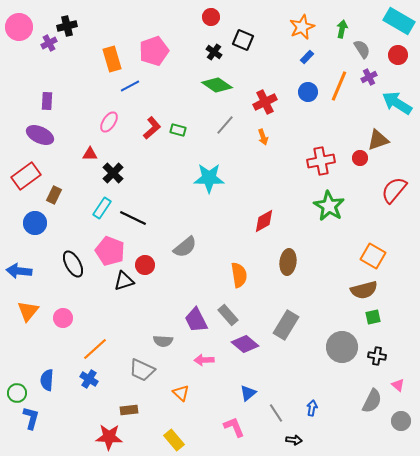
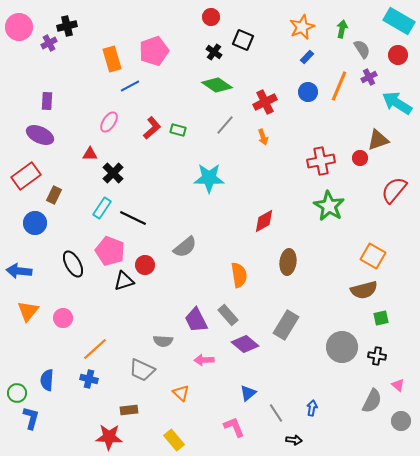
green square at (373, 317): moved 8 px right, 1 px down
blue cross at (89, 379): rotated 18 degrees counterclockwise
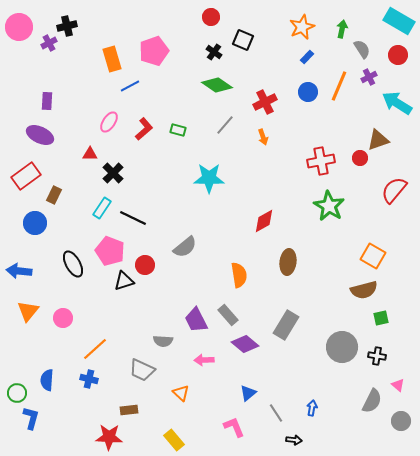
red L-shape at (152, 128): moved 8 px left, 1 px down
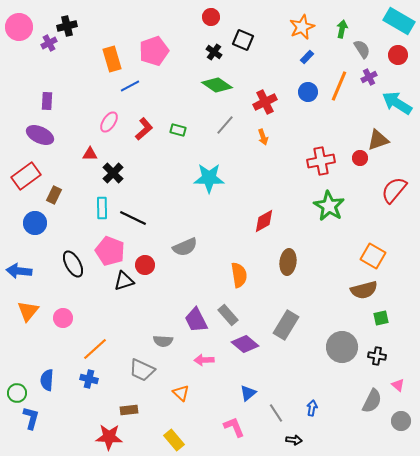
cyan rectangle at (102, 208): rotated 35 degrees counterclockwise
gray semicircle at (185, 247): rotated 15 degrees clockwise
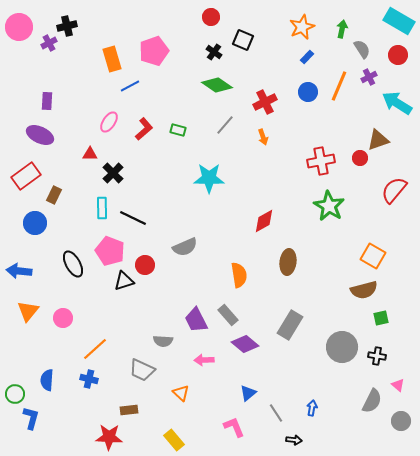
gray rectangle at (286, 325): moved 4 px right
green circle at (17, 393): moved 2 px left, 1 px down
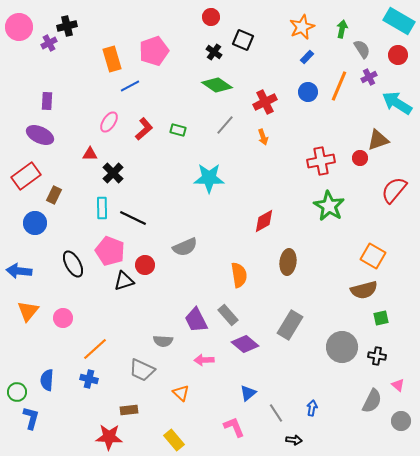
green circle at (15, 394): moved 2 px right, 2 px up
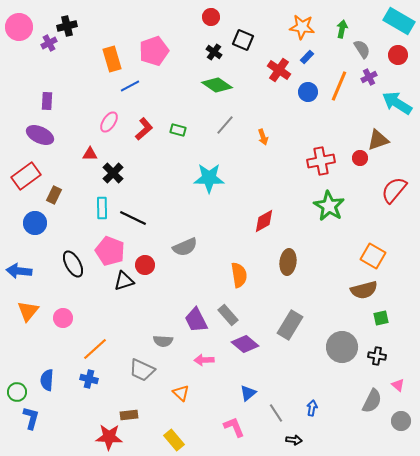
orange star at (302, 27): rotated 30 degrees clockwise
red cross at (265, 102): moved 14 px right, 32 px up; rotated 30 degrees counterclockwise
brown rectangle at (129, 410): moved 5 px down
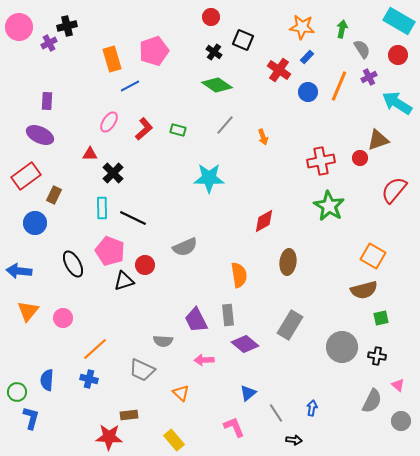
gray rectangle at (228, 315): rotated 35 degrees clockwise
